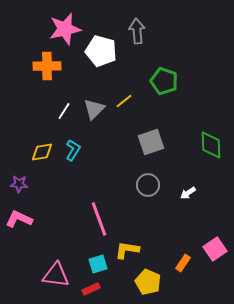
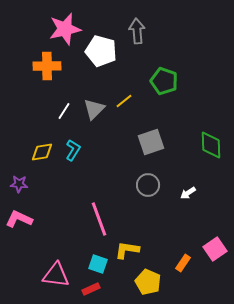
cyan square: rotated 36 degrees clockwise
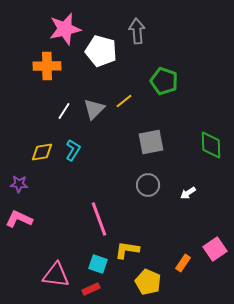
gray square: rotated 8 degrees clockwise
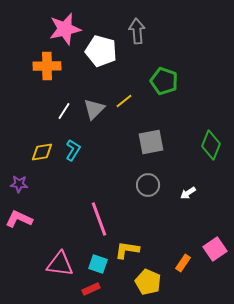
green diamond: rotated 24 degrees clockwise
pink triangle: moved 4 px right, 11 px up
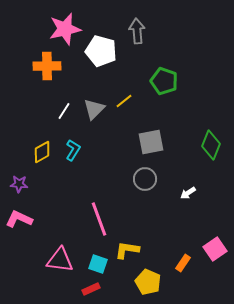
yellow diamond: rotated 20 degrees counterclockwise
gray circle: moved 3 px left, 6 px up
pink triangle: moved 4 px up
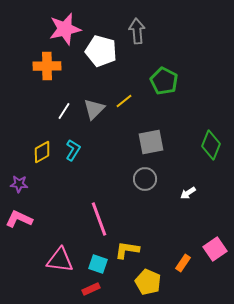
green pentagon: rotated 8 degrees clockwise
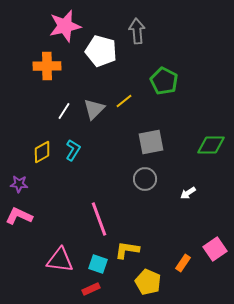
pink star: moved 3 px up
green diamond: rotated 68 degrees clockwise
pink L-shape: moved 3 px up
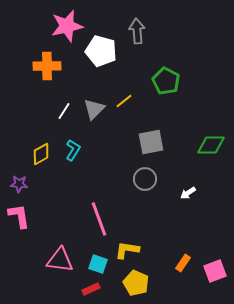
pink star: moved 2 px right
green pentagon: moved 2 px right
yellow diamond: moved 1 px left, 2 px down
pink L-shape: rotated 56 degrees clockwise
pink square: moved 22 px down; rotated 15 degrees clockwise
yellow pentagon: moved 12 px left, 1 px down
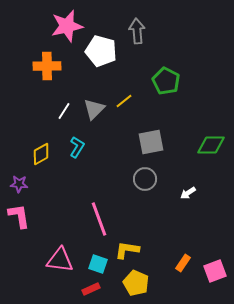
cyan L-shape: moved 4 px right, 3 px up
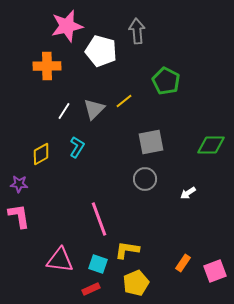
yellow pentagon: rotated 25 degrees clockwise
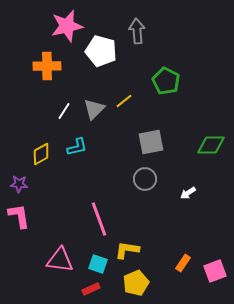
cyan L-shape: rotated 45 degrees clockwise
